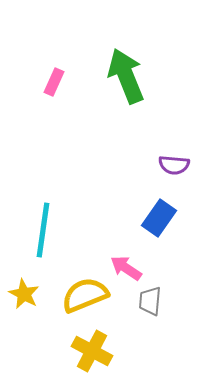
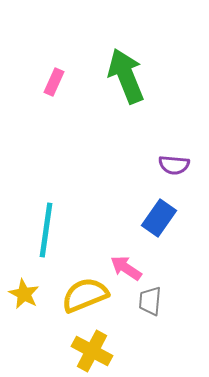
cyan line: moved 3 px right
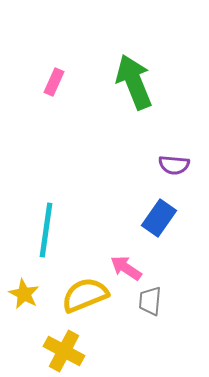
green arrow: moved 8 px right, 6 px down
yellow cross: moved 28 px left
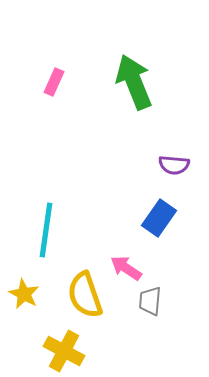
yellow semicircle: rotated 87 degrees counterclockwise
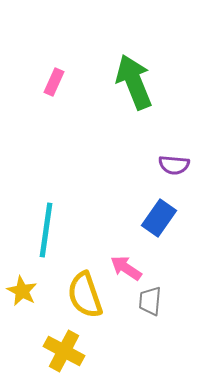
yellow star: moved 2 px left, 3 px up
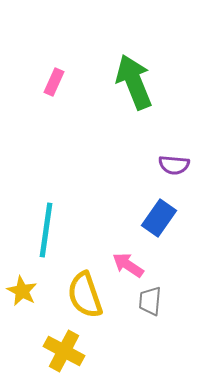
pink arrow: moved 2 px right, 3 px up
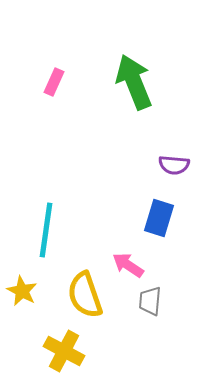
blue rectangle: rotated 18 degrees counterclockwise
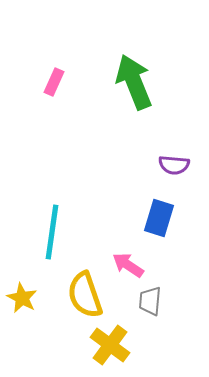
cyan line: moved 6 px right, 2 px down
yellow star: moved 7 px down
yellow cross: moved 46 px right, 6 px up; rotated 9 degrees clockwise
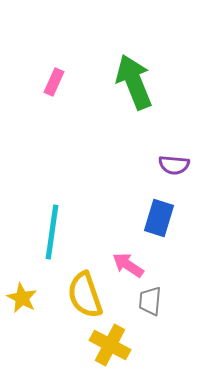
yellow cross: rotated 9 degrees counterclockwise
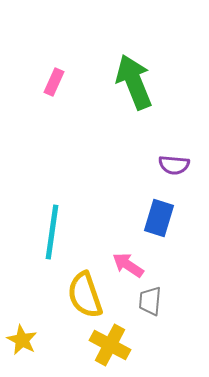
yellow star: moved 42 px down
